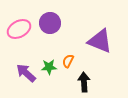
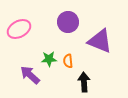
purple circle: moved 18 px right, 1 px up
orange semicircle: rotated 32 degrees counterclockwise
green star: moved 8 px up
purple arrow: moved 4 px right, 2 px down
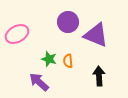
pink ellipse: moved 2 px left, 5 px down
purple triangle: moved 4 px left, 6 px up
green star: rotated 21 degrees clockwise
purple arrow: moved 9 px right, 7 px down
black arrow: moved 15 px right, 6 px up
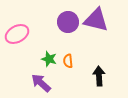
purple triangle: moved 15 px up; rotated 8 degrees counterclockwise
purple arrow: moved 2 px right, 1 px down
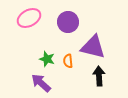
purple triangle: moved 3 px left, 27 px down
pink ellipse: moved 12 px right, 16 px up
green star: moved 2 px left
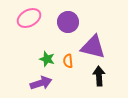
purple arrow: rotated 120 degrees clockwise
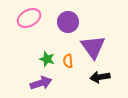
purple triangle: rotated 40 degrees clockwise
black arrow: moved 1 px right, 1 px down; rotated 96 degrees counterclockwise
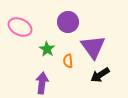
pink ellipse: moved 9 px left, 9 px down; rotated 55 degrees clockwise
green star: moved 10 px up; rotated 14 degrees clockwise
black arrow: moved 2 px up; rotated 24 degrees counterclockwise
purple arrow: moved 1 px right; rotated 65 degrees counterclockwise
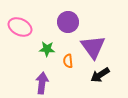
green star: rotated 28 degrees counterclockwise
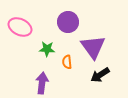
orange semicircle: moved 1 px left, 1 px down
